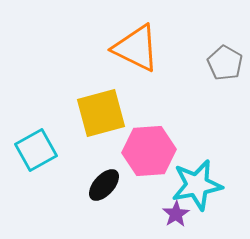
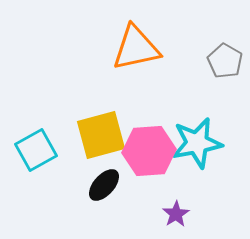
orange triangle: rotated 38 degrees counterclockwise
gray pentagon: moved 2 px up
yellow square: moved 22 px down
cyan star: moved 42 px up
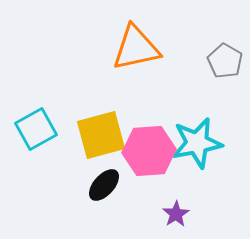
cyan square: moved 21 px up
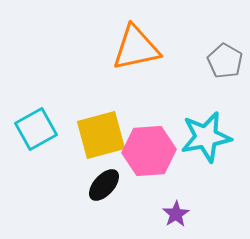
cyan star: moved 9 px right, 6 px up
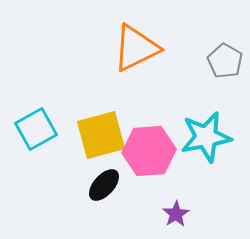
orange triangle: rotated 14 degrees counterclockwise
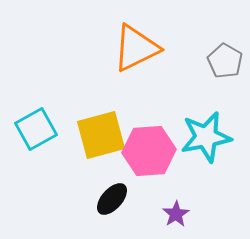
black ellipse: moved 8 px right, 14 px down
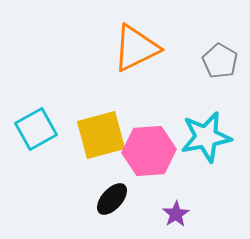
gray pentagon: moved 5 px left
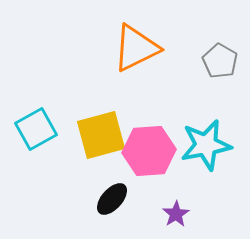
cyan star: moved 8 px down
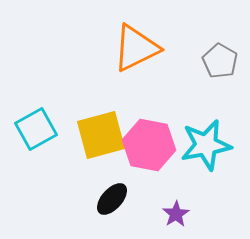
pink hexagon: moved 6 px up; rotated 15 degrees clockwise
